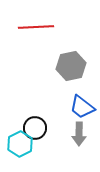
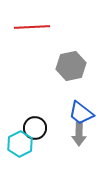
red line: moved 4 px left
blue trapezoid: moved 1 px left, 6 px down
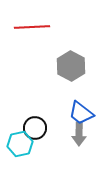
gray hexagon: rotated 20 degrees counterclockwise
cyan hexagon: rotated 15 degrees clockwise
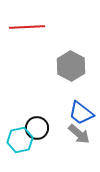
red line: moved 5 px left
black circle: moved 2 px right
gray arrow: rotated 50 degrees counterclockwise
cyan hexagon: moved 4 px up
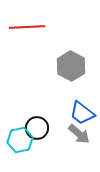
blue trapezoid: moved 1 px right
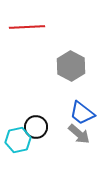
black circle: moved 1 px left, 1 px up
cyan hexagon: moved 2 px left
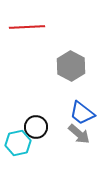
cyan hexagon: moved 3 px down
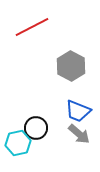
red line: moved 5 px right; rotated 24 degrees counterclockwise
blue trapezoid: moved 4 px left, 2 px up; rotated 16 degrees counterclockwise
black circle: moved 1 px down
